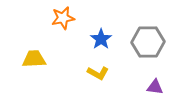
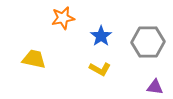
blue star: moved 3 px up
yellow trapezoid: rotated 15 degrees clockwise
yellow L-shape: moved 2 px right, 4 px up
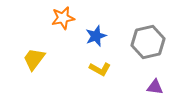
blue star: moved 5 px left; rotated 15 degrees clockwise
gray hexagon: rotated 12 degrees counterclockwise
yellow trapezoid: rotated 65 degrees counterclockwise
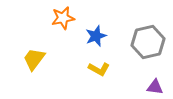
yellow L-shape: moved 1 px left
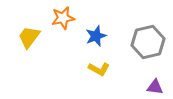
yellow trapezoid: moved 5 px left, 22 px up
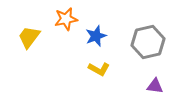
orange star: moved 3 px right, 1 px down
purple triangle: moved 1 px up
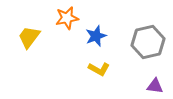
orange star: moved 1 px right, 1 px up
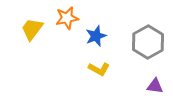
yellow trapezoid: moved 3 px right, 8 px up
gray hexagon: rotated 16 degrees counterclockwise
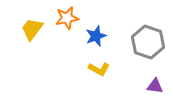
gray hexagon: rotated 12 degrees counterclockwise
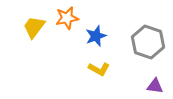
yellow trapezoid: moved 2 px right, 2 px up
